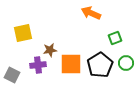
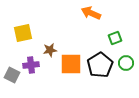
purple cross: moved 7 px left
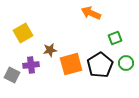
yellow square: rotated 18 degrees counterclockwise
orange square: rotated 15 degrees counterclockwise
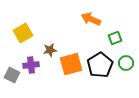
orange arrow: moved 6 px down
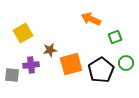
green square: moved 1 px up
black pentagon: moved 1 px right, 5 px down
gray square: rotated 21 degrees counterclockwise
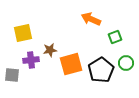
yellow square: rotated 18 degrees clockwise
purple cross: moved 5 px up
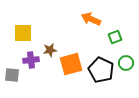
yellow square: rotated 12 degrees clockwise
black pentagon: rotated 15 degrees counterclockwise
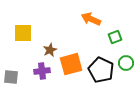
brown star: rotated 16 degrees counterclockwise
purple cross: moved 11 px right, 11 px down
gray square: moved 1 px left, 2 px down
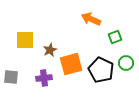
yellow square: moved 2 px right, 7 px down
purple cross: moved 2 px right, 7 px down
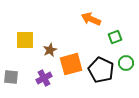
purple cross: rotated 21 degrees counterclockwise
